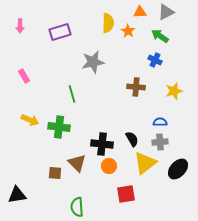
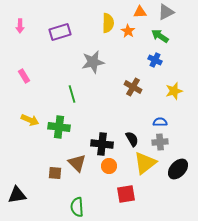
brown cross: moved 3 px left; rotated 24 degrees clockwise
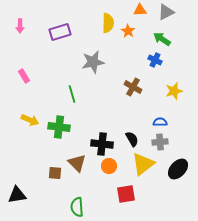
orange triangle: moved 2 px up
green arrow: moved 2 px right, 3 px down
yellow triangle: moved 2 px left, 1 px down
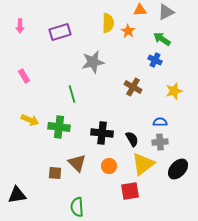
black cross: moved 11 px up
red square: moved 4 px right, 3 px up
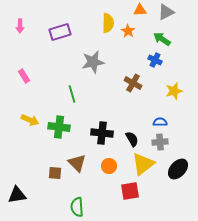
brown cross: moved 4 px up
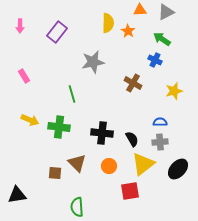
purple rectangle: moved 3 px left; rotated 35 degrees counterclockwise
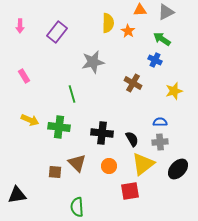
brown square: moved 1 px up
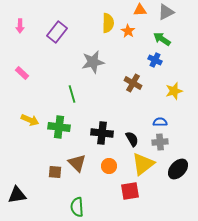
pink rectangle: moved 2 px left, 3 px up; rotated 16 degrees counterclockwise
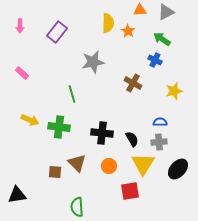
gray cross: moved 1 px left
yellow triangle: rotated 20 degrees counterclockwise
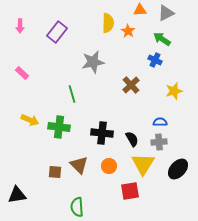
gray triangle: moved 1 px down
brown cross: moved 2 px left, 2 px down; rotated 18 degrees clockwise
brown triangle: moved 2 px right, 2 px down
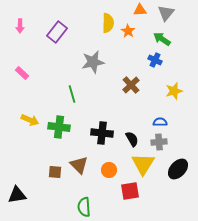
gray triangle: rotated 24 degrees counterclockwise
orange circle: moved 4 px down
green semicircle: moved 7 px right
